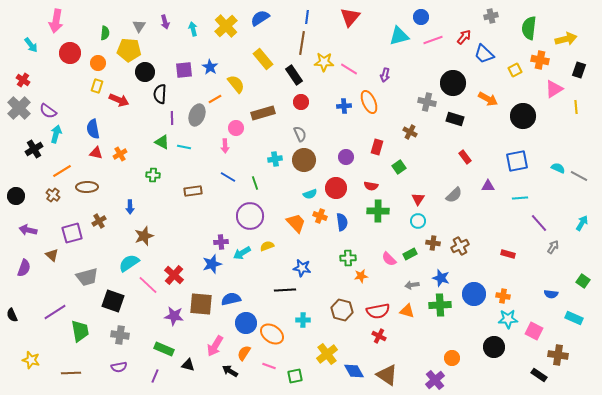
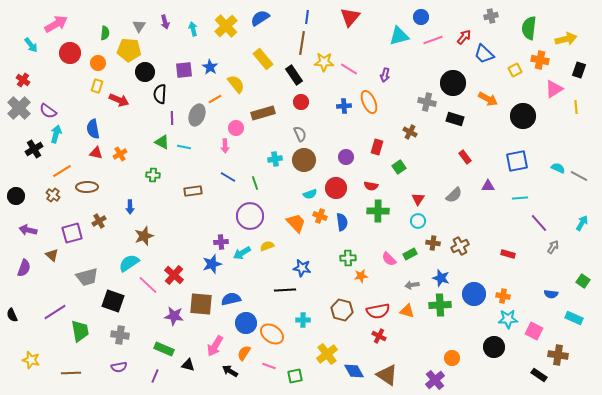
pink arrow at (56, 21): moved 3 px down; rotated 130 degrees counterclockwise
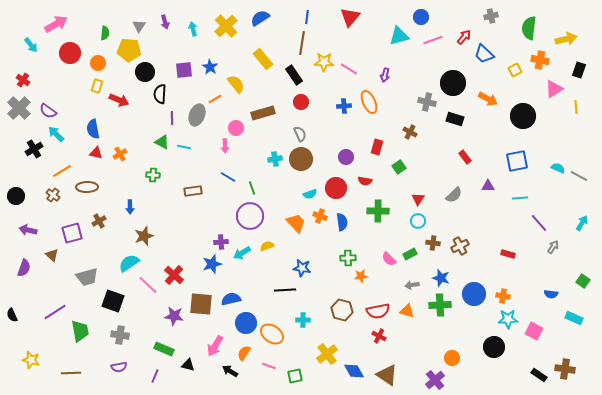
cyan arrow at (56, 134): rotated 60 degrees counterclockwise
brown circle at (304, 160): moved 3 px left, 1 px up
green line at (255, 183): moved 3 px left, 5 px down
red semicircle at (371, 186): moved 6 px left, 5 px up
brown cross at (558, 355): moved 7 px right, 14 px down
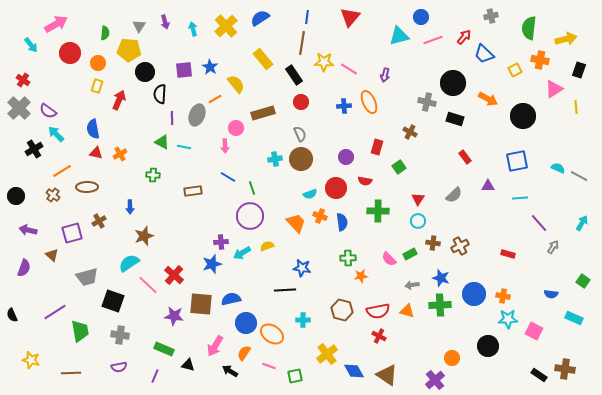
red arrow at (119, 100): rotated 90 degrees counterclockwise
black circle at (494, 347): moved 6 px left, 1 px up
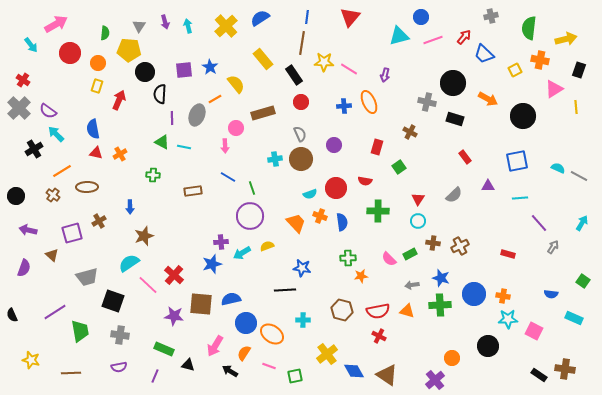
cyan arrow at (193, 29): moved 5 px left, 3 px up
purple circle at (346, 157): moved 12 px left, 12 px up
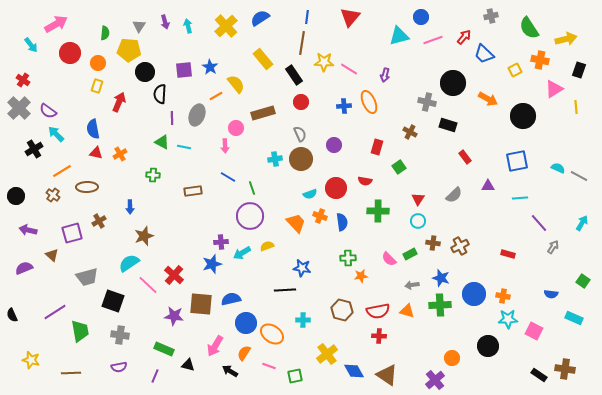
green semicircle at (529, 28): rotated 40 degrees counterclockwise
orange line at (215, 99): moved 1 px right, 3 px up
red arrow at (119, 100): moved 2 px down
black rectangle at (455, 119): moved 7 px left, 6 px down
purple semicircle at (24, 268): rotated 132 degrees counterclockwise
red cross at (379, 336): rotated 24 degrees counterclockwise
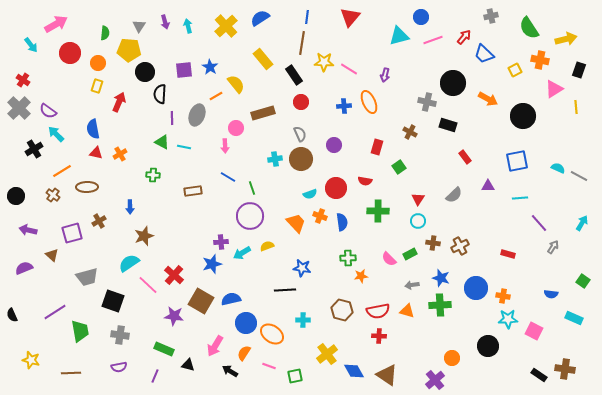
blue circle at (474, 294): moved 2 px right, 6 px up
brown square at (201, 304): moved 3 px up; rotated 25 degrees clockwise
